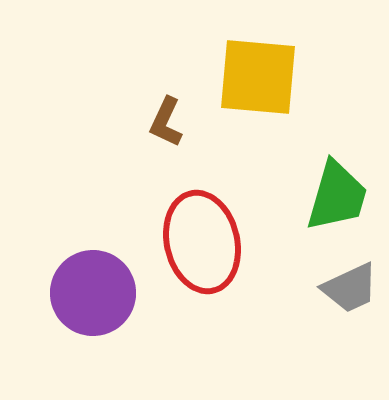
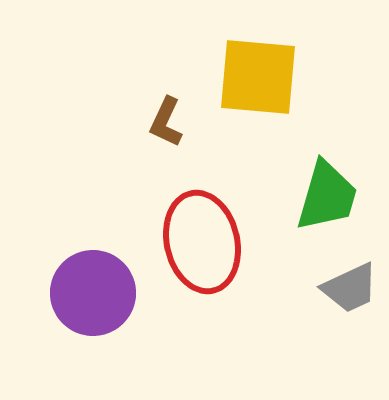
green trapezoid: moved 10 px left
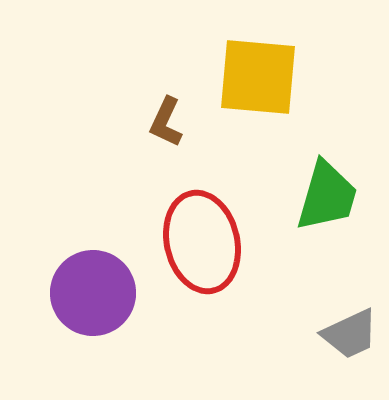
gray trapezoid: moved 46 px down
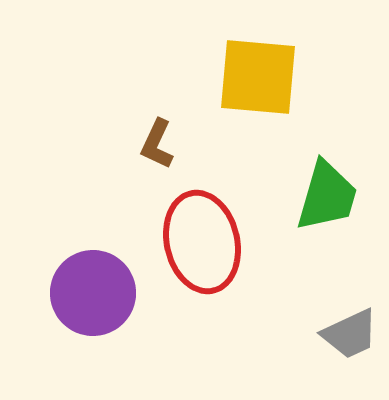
brown L-shape: moved 9 px left, 22 px down
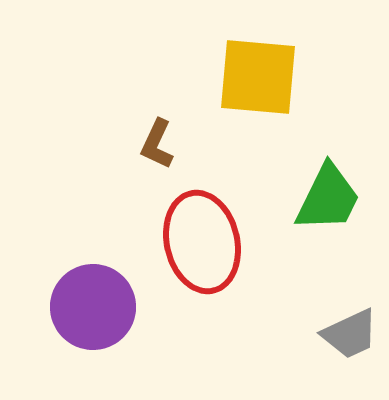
green trapezoid: moved 1 px right, 2 px down; rotated 10 degrees clockwise
purple circle: moved 14 px down
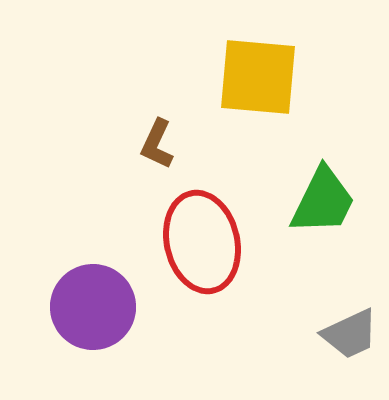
green trapezoid: moved 5 px left, 3 px down
